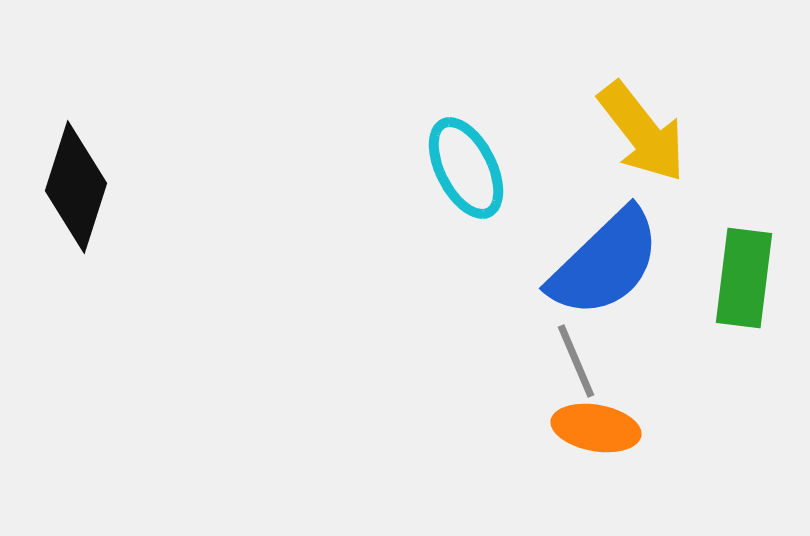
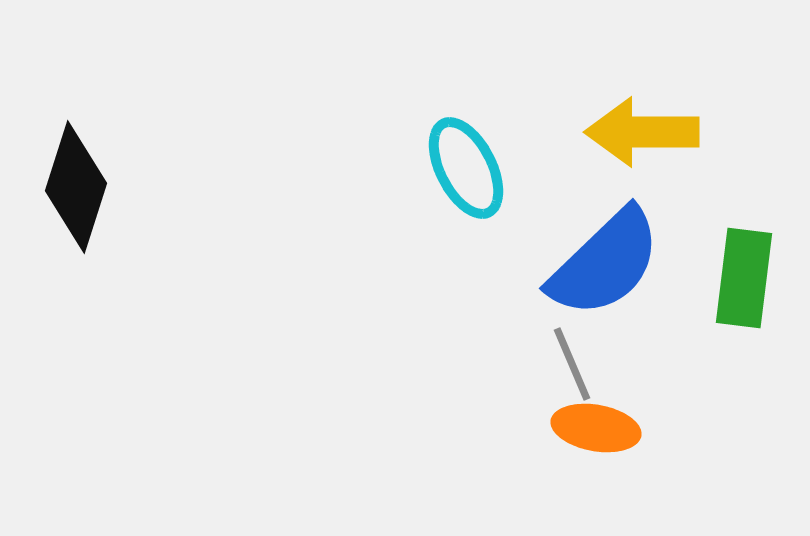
yellow arrow: rotated 128 degrees clockwise
gray line: moved 4 px left, 3 px down
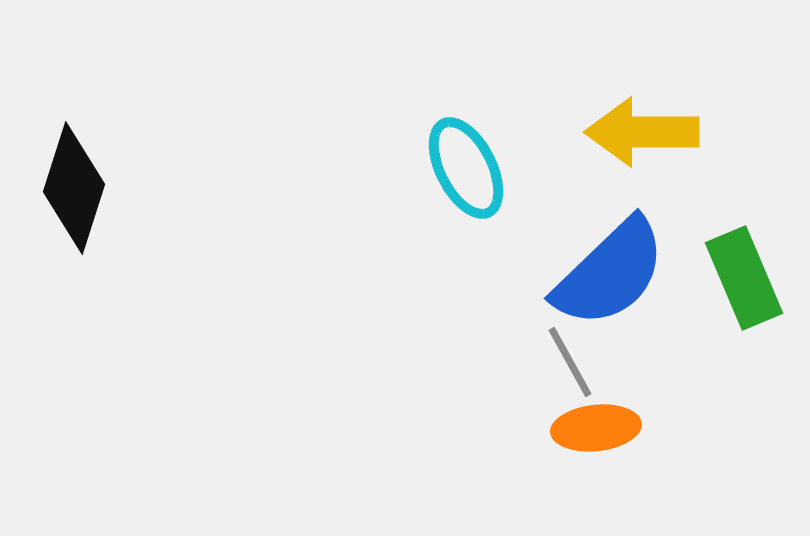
black diamond: moved 2 px left, 1 px down
blue semicircle: moved 5 px right, 10 px down
green rectangle: rotated 30 degrees counterclockwise
gray line: moved 2 px left, 2 px up; rotated 6 degrees counterclockwise
orange ellipse: rotated 16 degrees counterclockwise
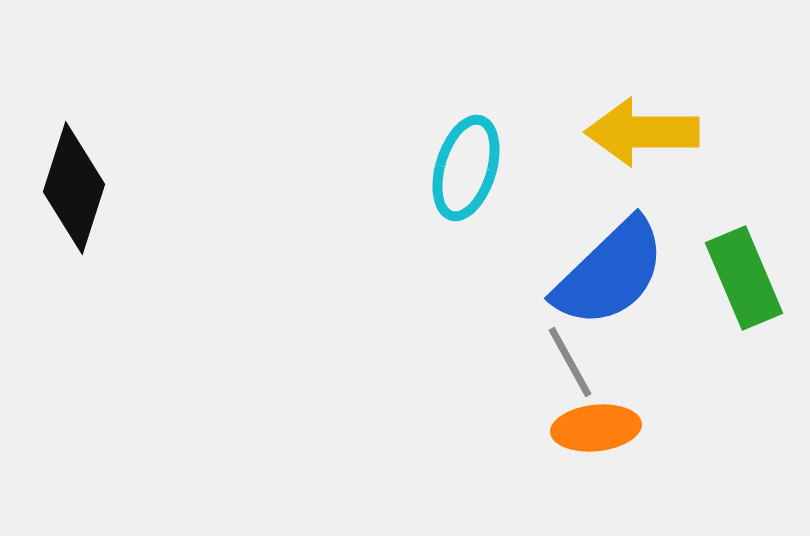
cyan ellipse: rotated 44 degrees clockwise
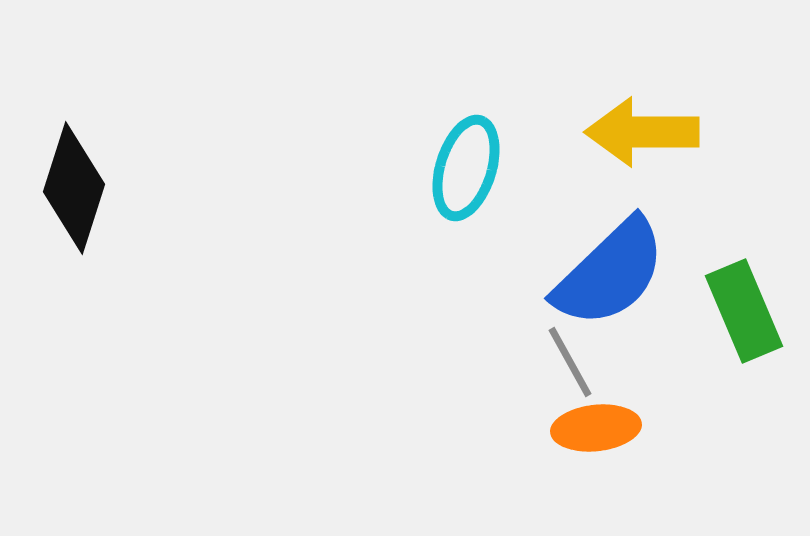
green rectangle: moved 33 px down
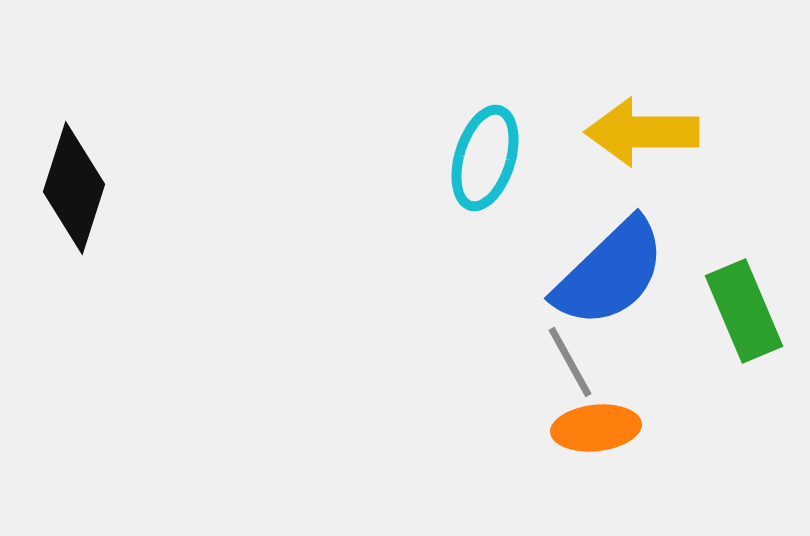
cyan ellipse: moved 19 px right, 10 px up
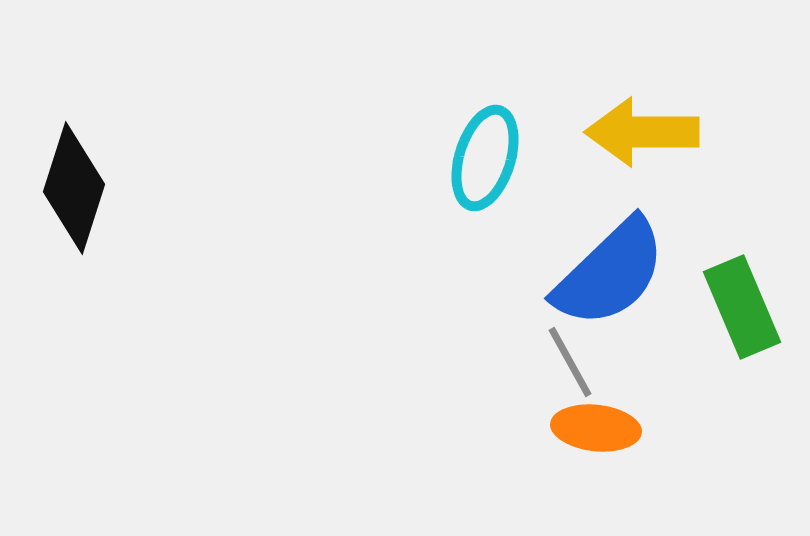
green rectangle: moved 2 px left, 4 px up
orange ellipse: rotated 12 degrees clockwise
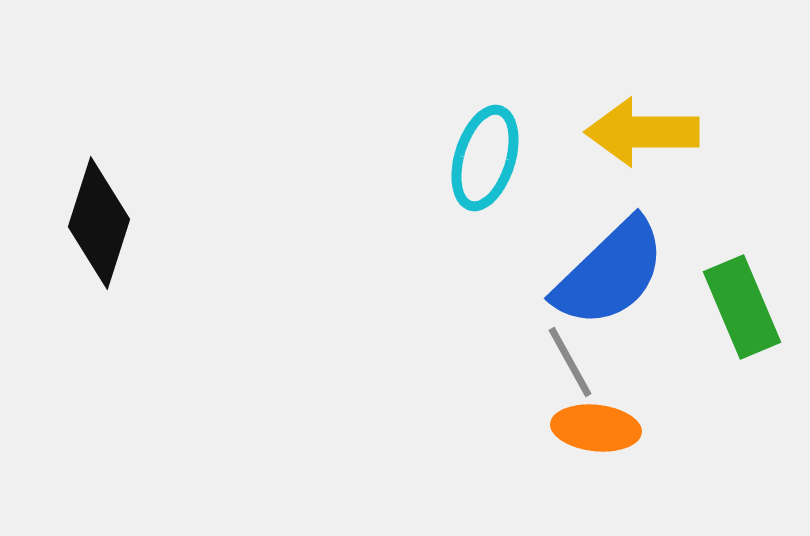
black diamond: moved 25 px right, 35 px down
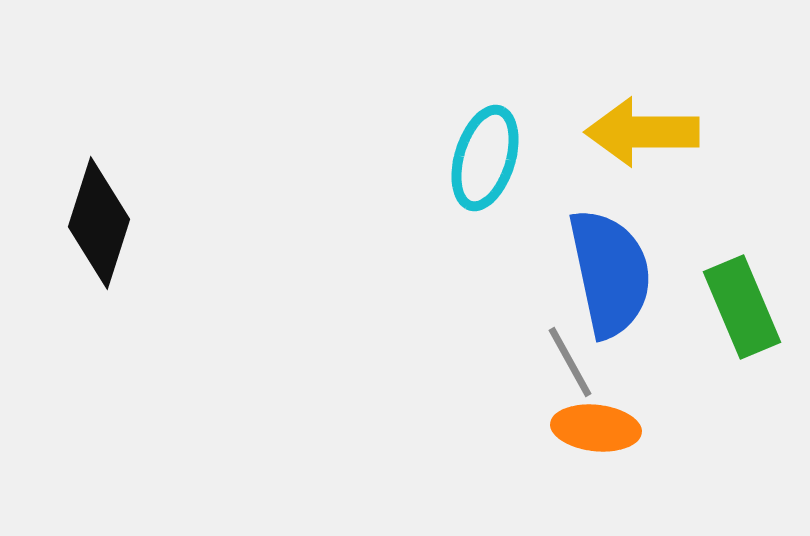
blue semicircle: rotated 58 degrees counterclockwise
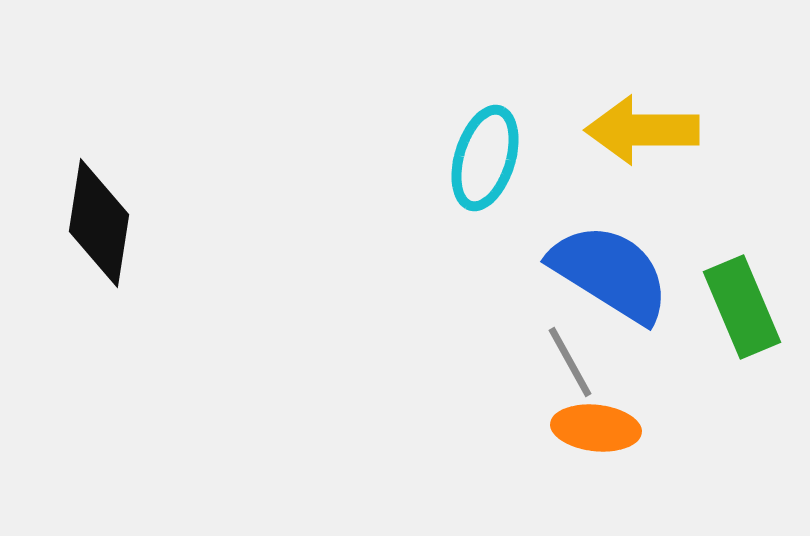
yellow arrow: moved 2 px up
black diamond: rotated 9 degrees counterclockwise
blue semicircle: rotated 46 degrees counterclockwise
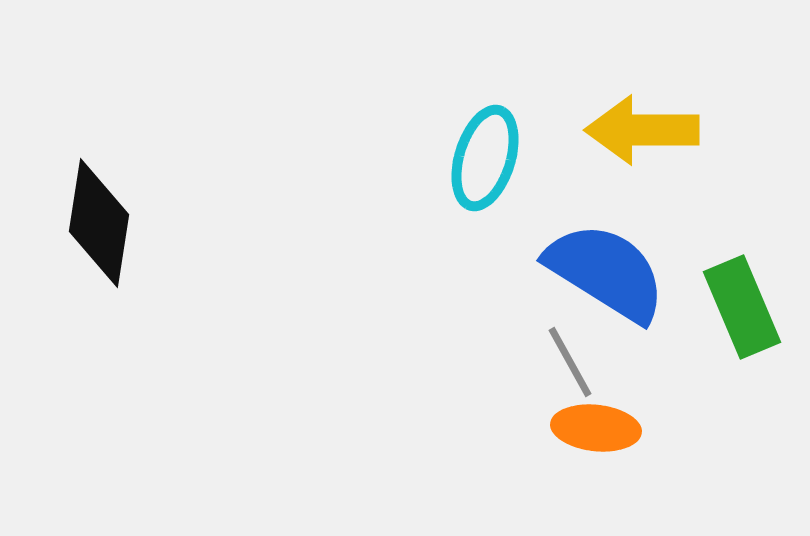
blue semicircle: moved 4 px left, 1 px up
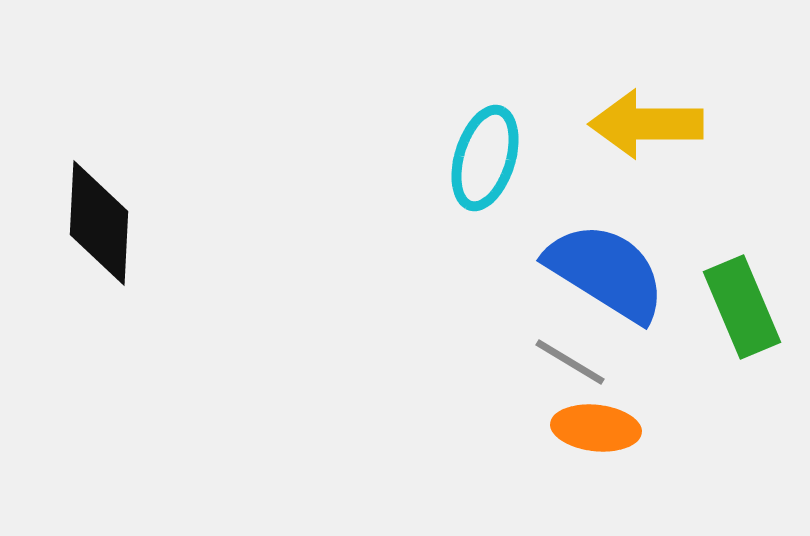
yellow arrow: moved 4 px right, 6 px up
black diamond: rotated 6 degrees counterclockwise
gray line: rotated 30 degrees counterclockwise
